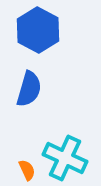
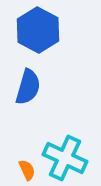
blue semicircle: moved 1 px left, 2 px up
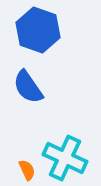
blue hexagon: rotated 9 degrees counterclockwise
blue semicircle: rotated 129 degrees clockwise
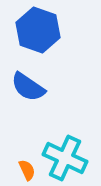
blue semicircle: rotated 21 degrees counterclockwise
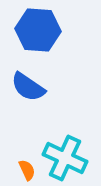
blue hexagon: rotated 15 degrees counterclockwise
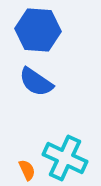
blue semicircle: moved 8 px right, 5 px up
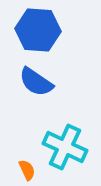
cyan cross: moved 11 px up
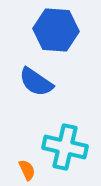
blue hexagon: moved 18 px right
cyan cross: rotated 12 degrees counterclockwise
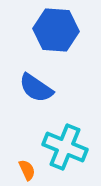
blue semicircle: moved 6 px down
cyan cross: rotated 9 degrees clockwise
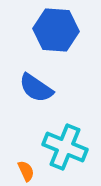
orange semicircle: moved 1 px left, 1 px down
